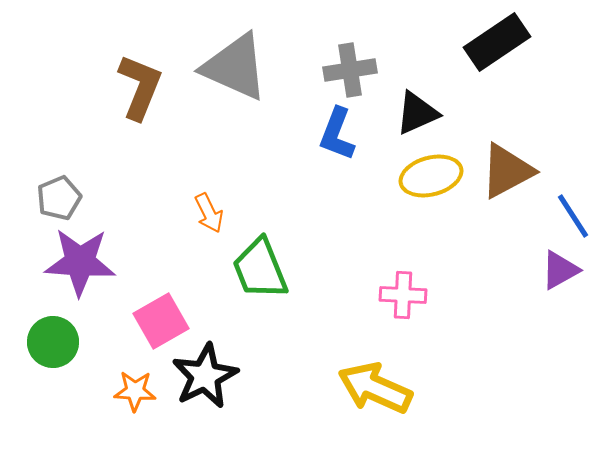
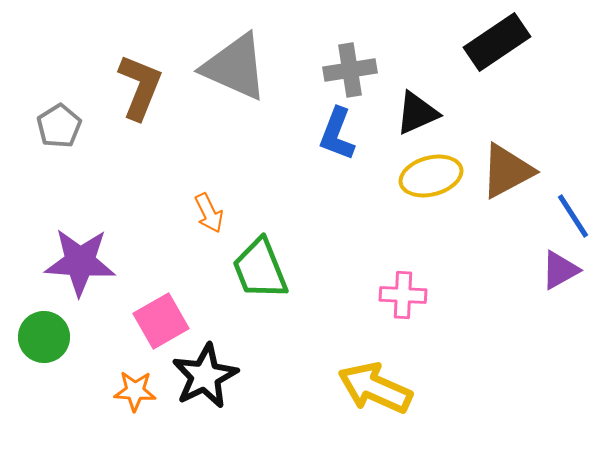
gray pentagon: moved 72 px up; rotated 9 degrees counterclockwise
green circle: moved 9 px left, 5 px up
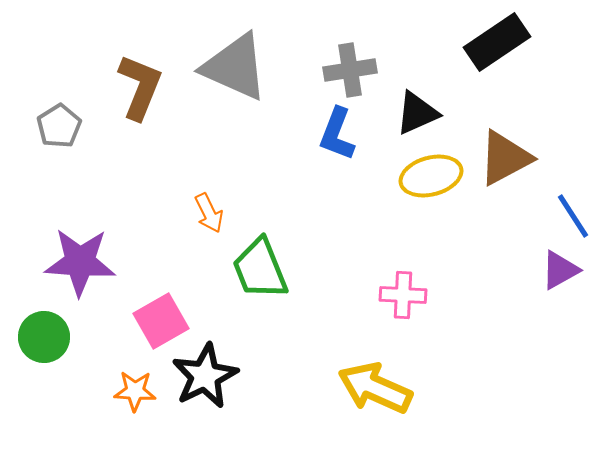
brown triangle: moved 2 px left, 13 px up
